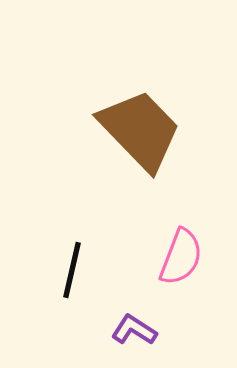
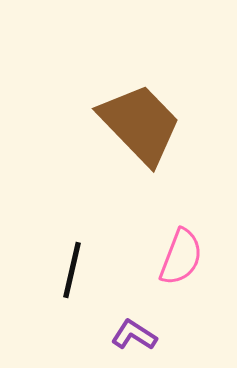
brown trapezoid: moved 6 px up
purple L-shape: moved 5 px down
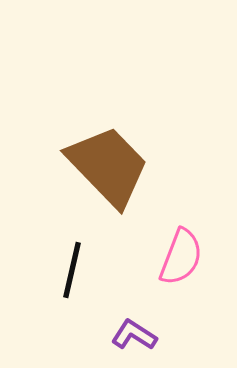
brown trapezoid: moved 32 px left, 42 px down
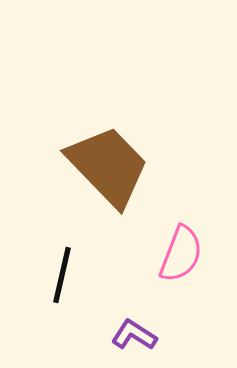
pink semicircle: moved 3 px up
black line: moved 10 px left, 5 px down
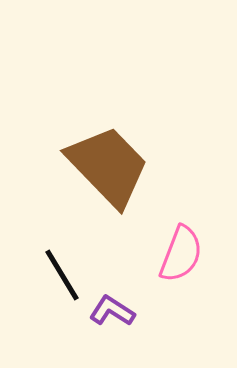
black line: rotated 44 degrees counterclockwise
purple L-shape: moved 22 px left, 24 px up
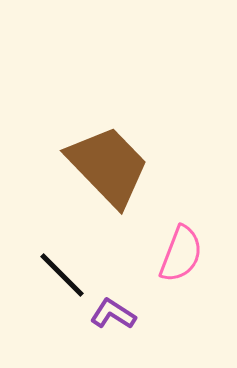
black line: rotated 14 degrees counterclockwise
purple L-shape: moved 1 px right, 3 px down
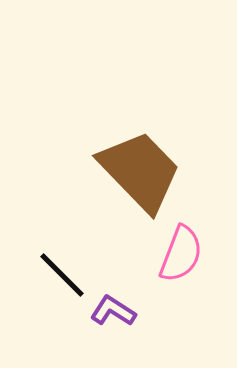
brown trapezoid: moved 32 px right, 5 px down
purple L-shape: moved 3 px up
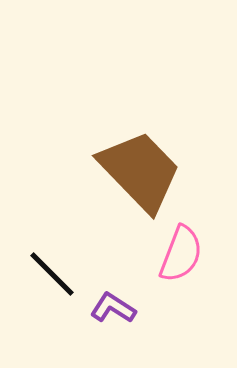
black line: moved 10 px left, 1 px up
purple L-shape: moved 3 px up
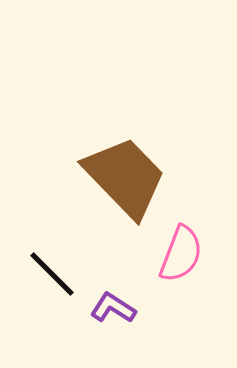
brown trapezoid: moved 15 px left, 6 px down
